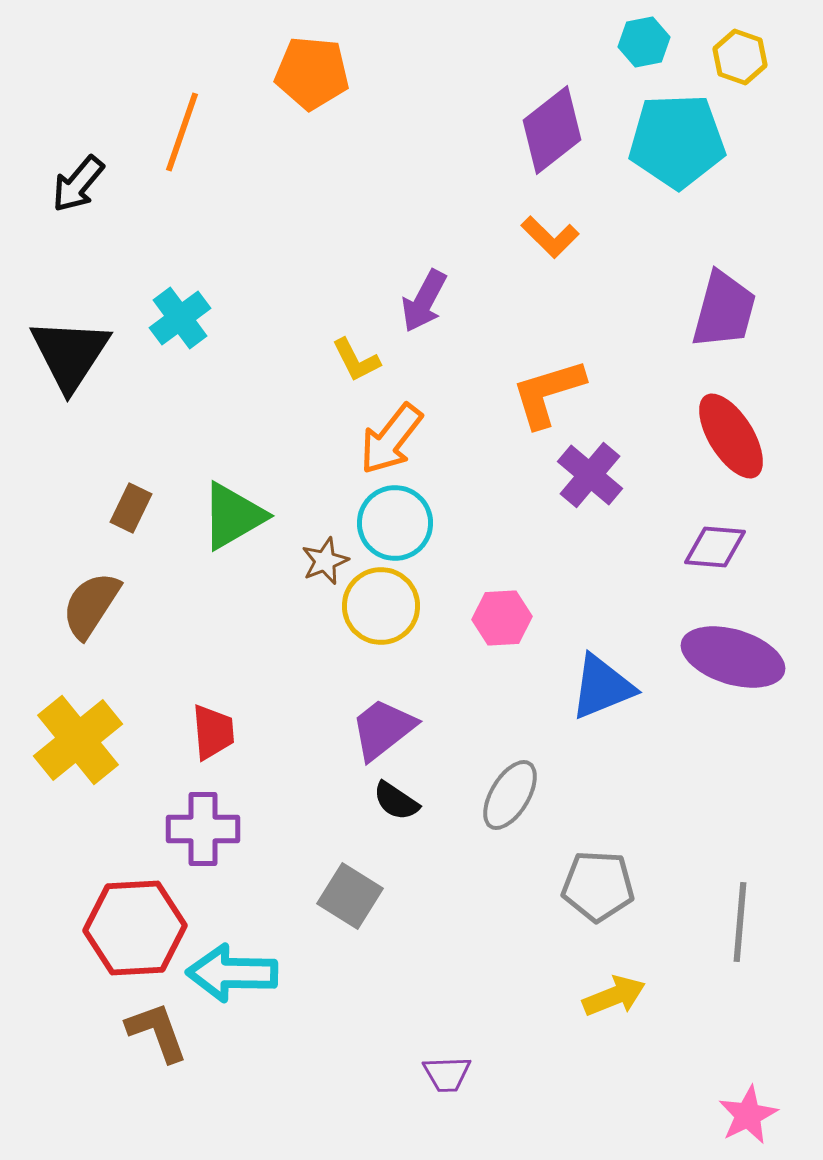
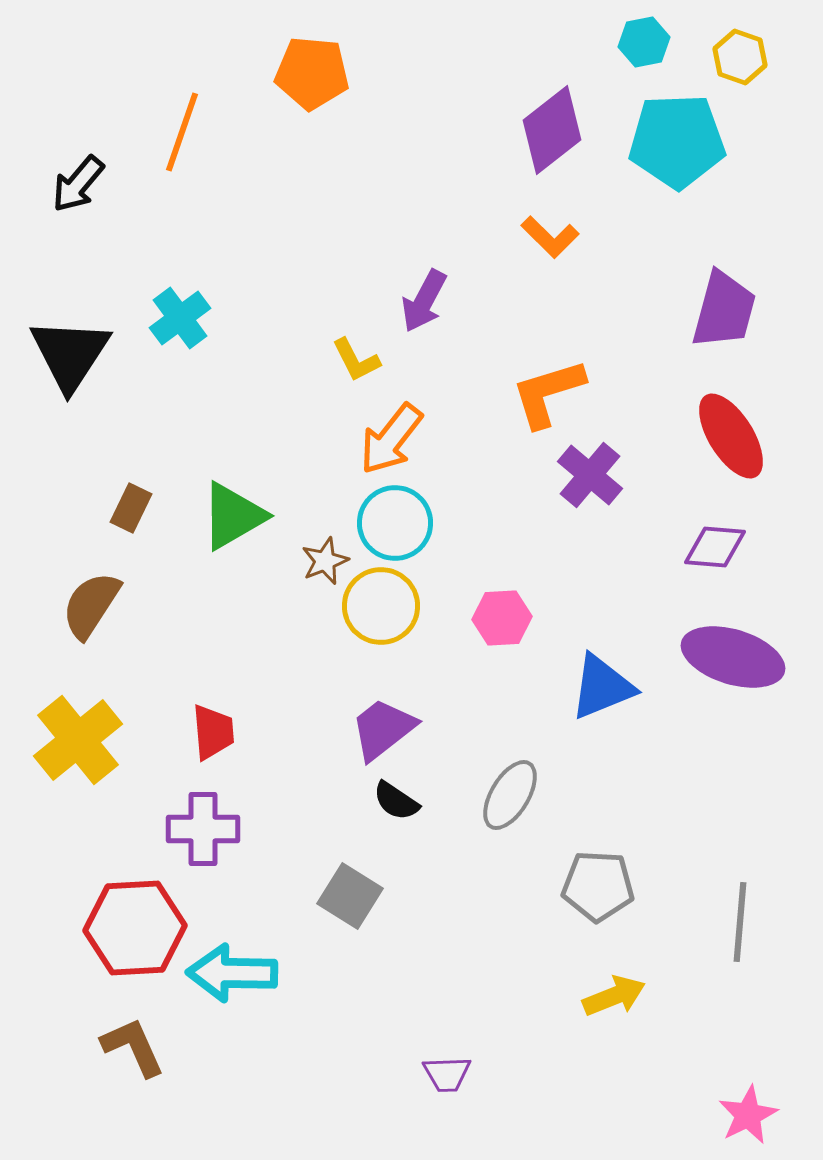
brown L-shape at (157, 1032): moved 24 px left, 15 px down; rotated 4 degrees counterclockwise
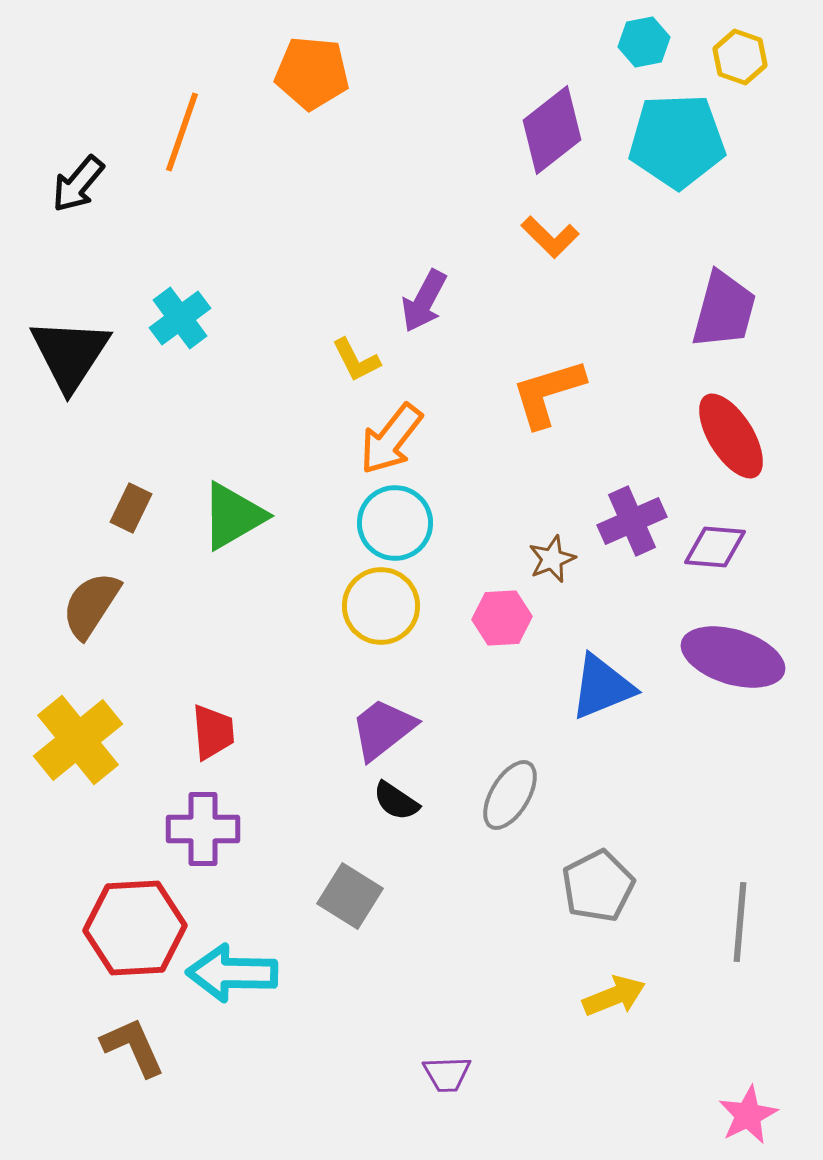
purple cross at (590, 475): moved 42 px right, 46 px down; rotated 26 degrees clockwise
brown star at (325, 561): moved 227 px right, 2 px up
gray pentagon at (598, 886): rotated 30 degrees counterclockwise
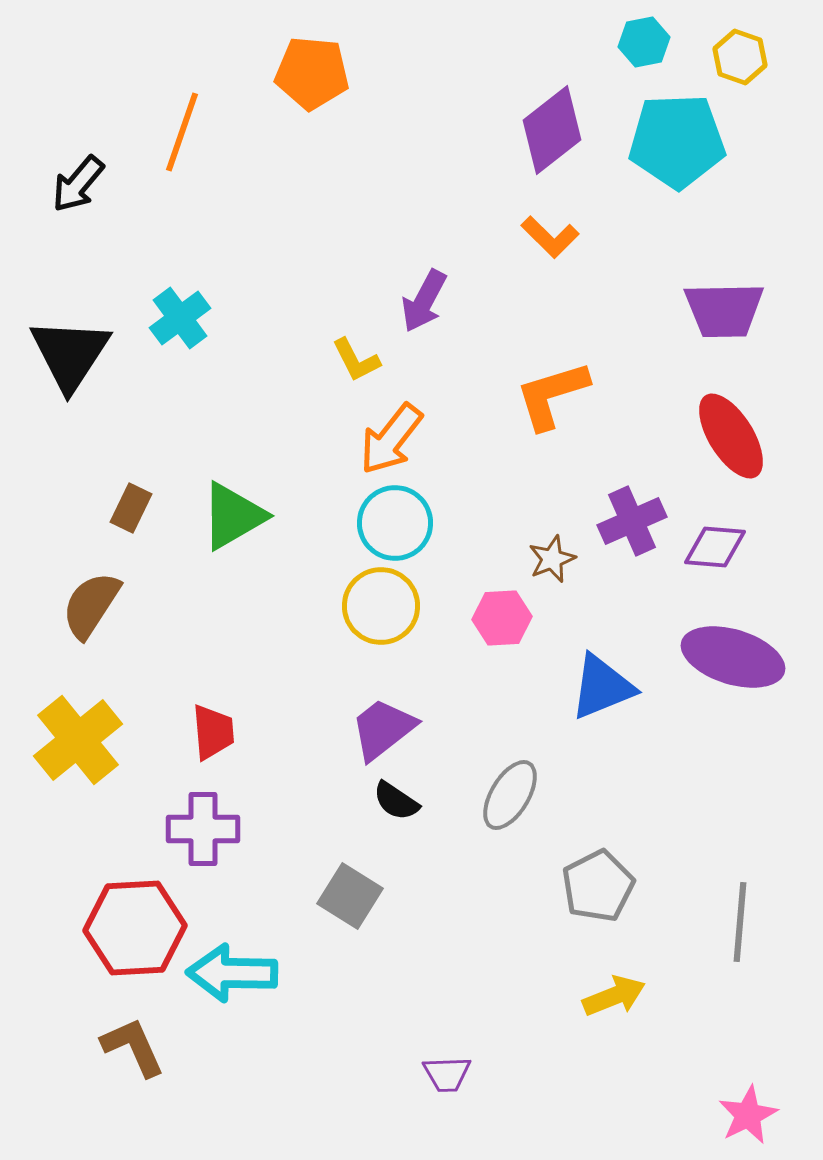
purple trapezoid at (724, 310): rotated 74 degrees clockwise
orange L-shape at (548, 393): moved 4 px right, 2 px down
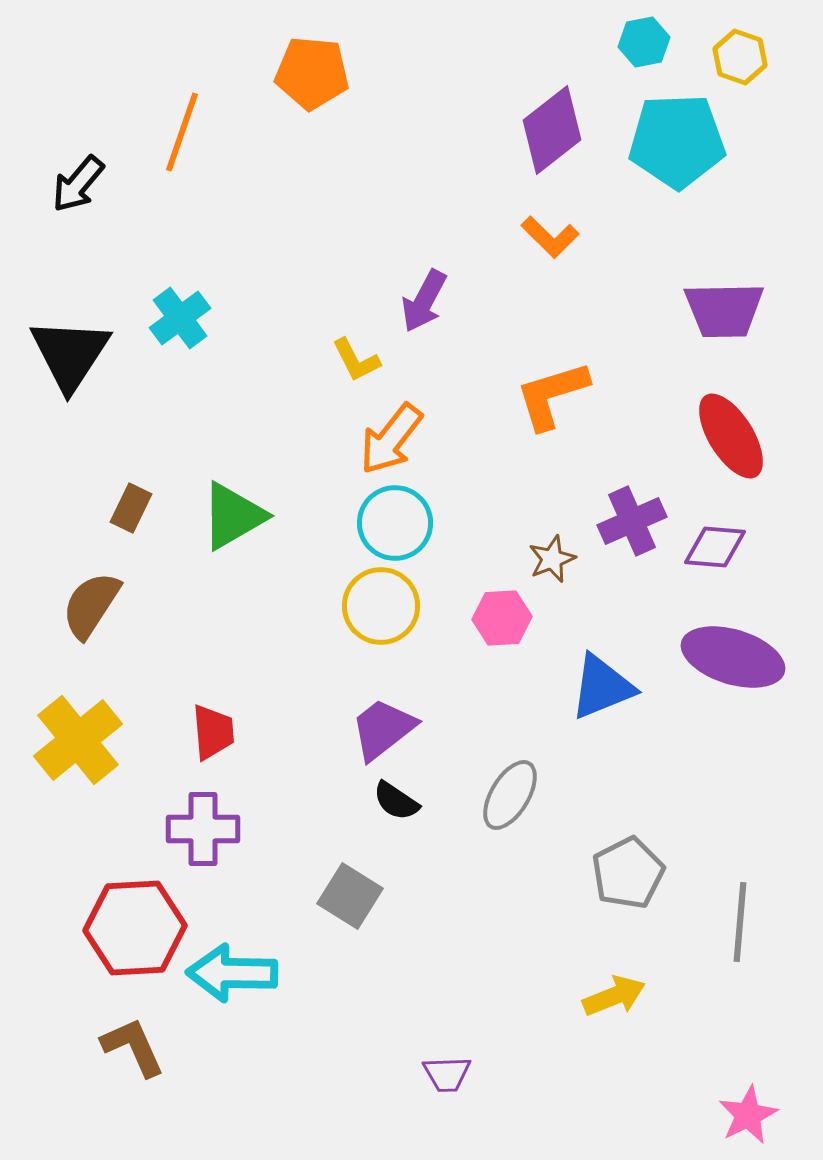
gray pentagon at (598, 886): moved 30 px right, 13 px up
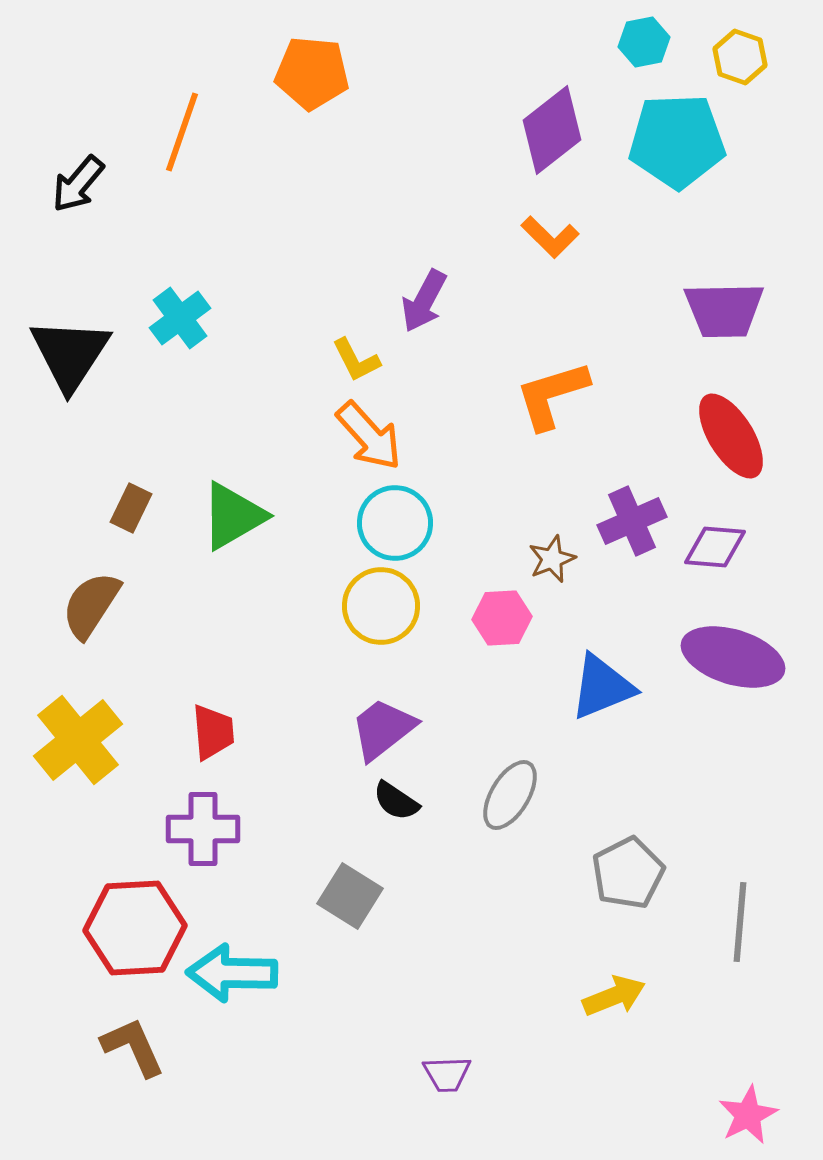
orange arrow at (391, 439): moved 22 px left, 3 px up; rotated 80 degrees counterclockwise
